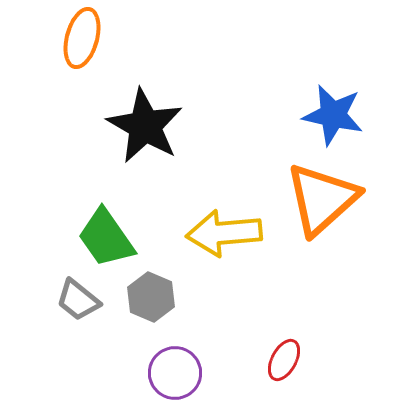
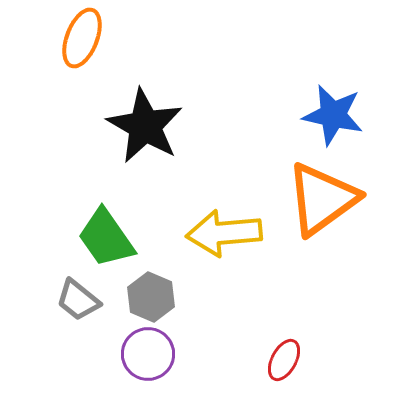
orange ellipse: rotated 6 degrees clockwise
orange triangle: rotated 6 degrees clockwise
purple circle: moved 27 px left, 19 px up
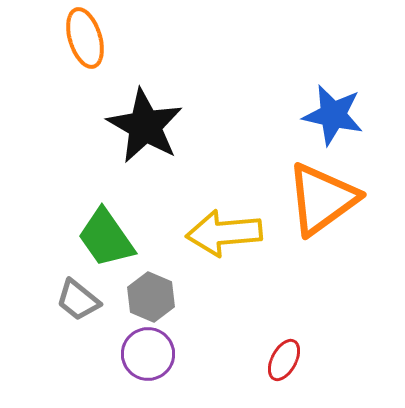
orange ellipse: moved 3 px right; rotated 38 degrees counterclockwise
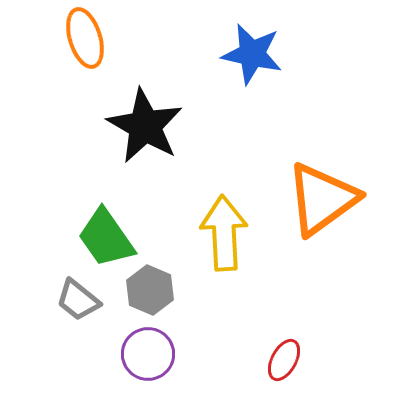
blue star: moved 81 px left, 61 px up
yellow arrow: rotated 92 degrees clockwise
gray hexagon: moved 1 px left, 7 px up
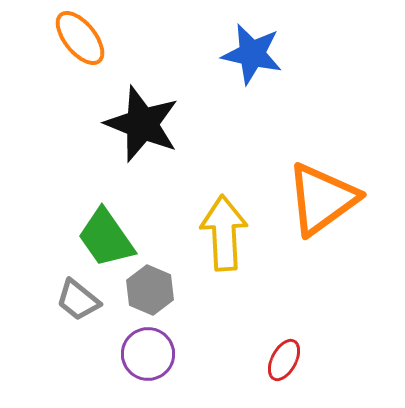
orange ellipse: moved 5 px left; rotated 22 degrees counterclockwise
black star: moved 3 px left, 2 px up; rotated 8 degrees counterclockwise
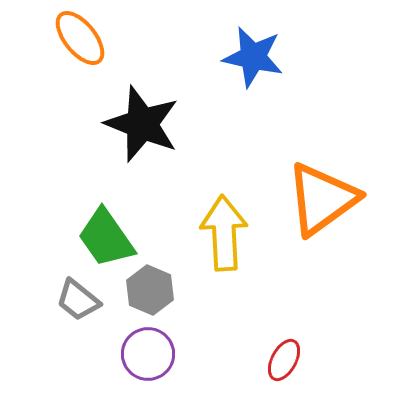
blue star: moved 1 px right, 3 px down
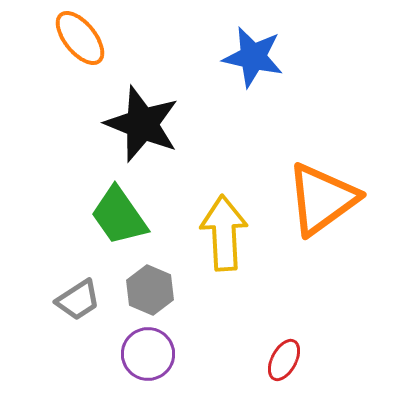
green trapezoid: moved 13 px right, 22 px up
gray trapezoid: rotated 72 degrees counterclockwise
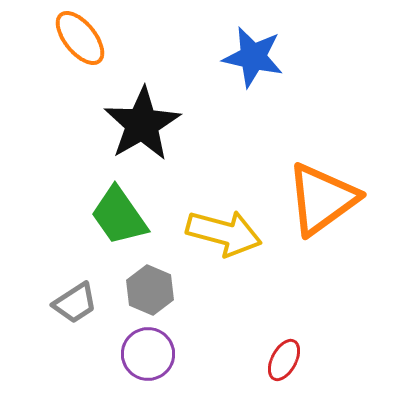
black star: rotated 20 degrees clockwise
yellow arrow: rotated 108 degrees clockwise
gray trapezoid: moved 3 px left, 3 px down
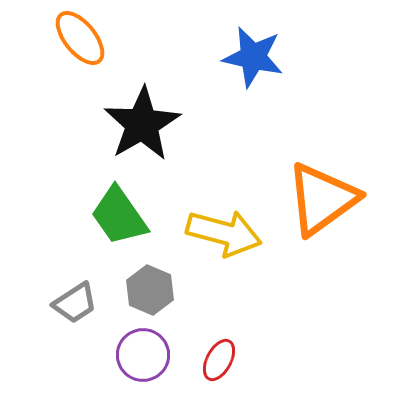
purple circle: moved 5 px left, 1 px down
red ellipse: moved 65 px left
